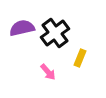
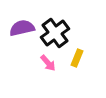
yellow rectangle: moved 3 px left
pink arrow: moved 9 px up
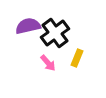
purple semicircle: moved 6 px right, 2 px up
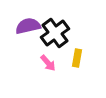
yellow rectangle: rotated 12 degrees counterclockwise
